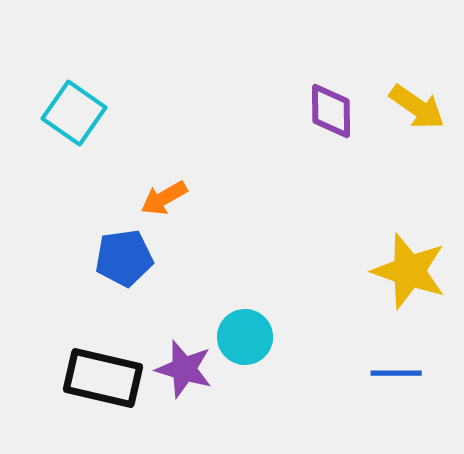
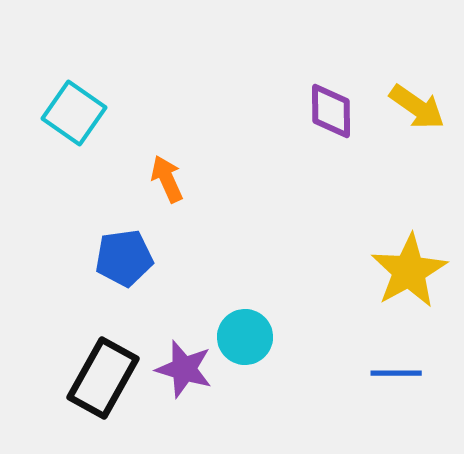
orange arrow: moved 3 px right, 19 px up; rotated 96 degrees clockwise
yellow star: rotated 24 degrees clockwise
black rectangle: rotated 74 degrees counterclockwise
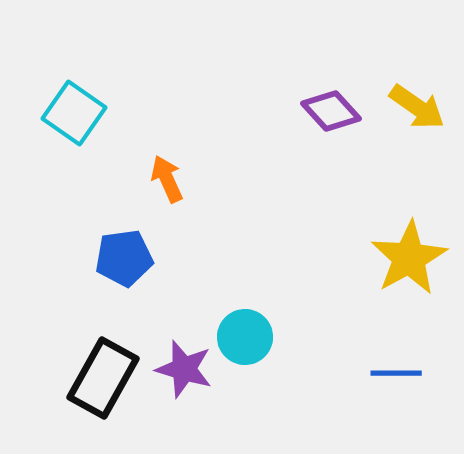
purple diamond: rotated 42 degrees counterclockwise
yellow star: moved 13 px up
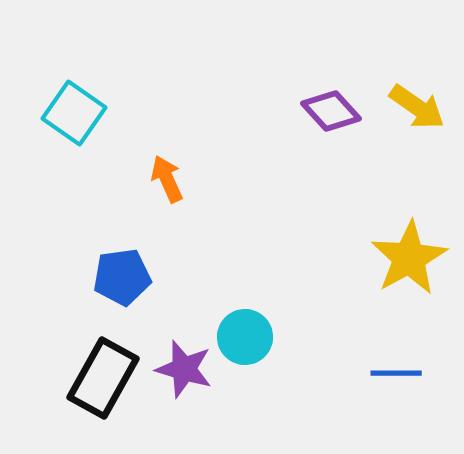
blue pentagon: moved 2 px left, 19 px down
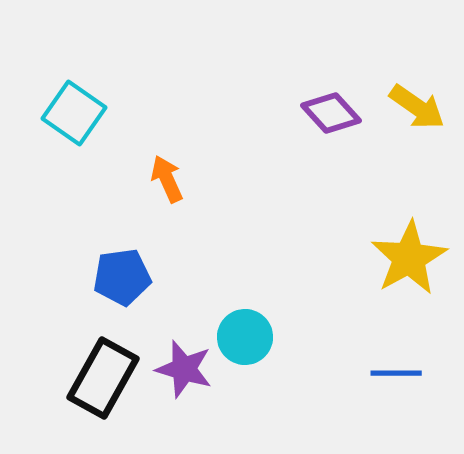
purple diamond: moved 2 px down
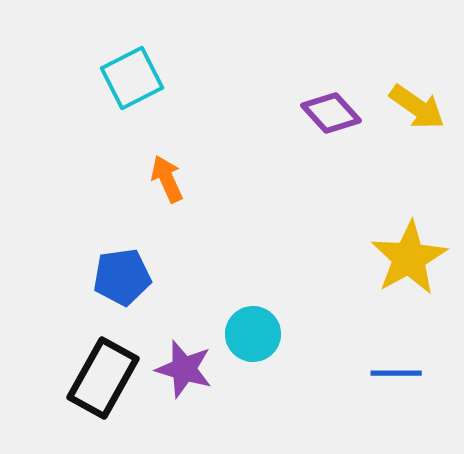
cyan square: moved 58 px right, 35 px up; rotated 28 degrees clockwise
cyan circle: moved 8 px right, 3 px up
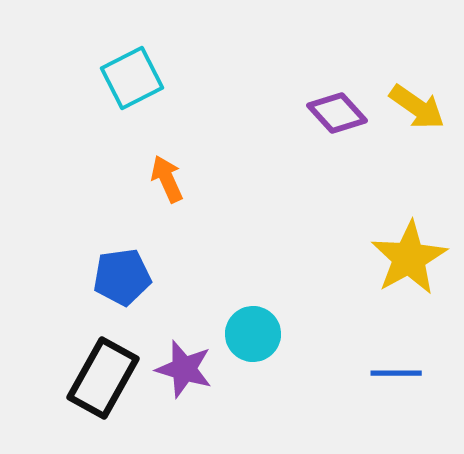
purple diamond: moved 6 px right
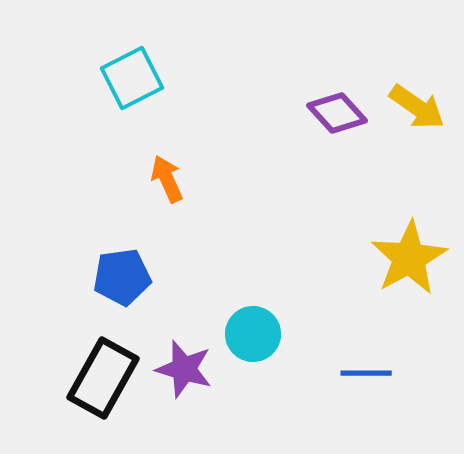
blue line: moved 30 px left
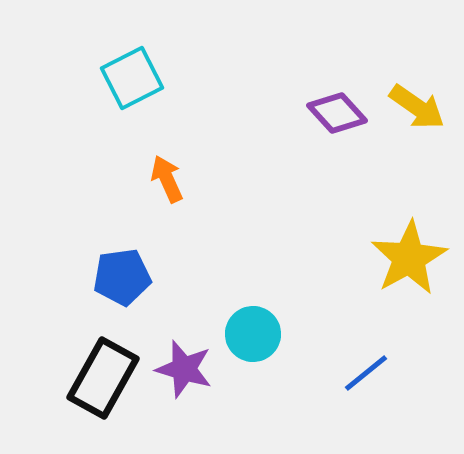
blue line: rotated 39 degrees counterclockwise
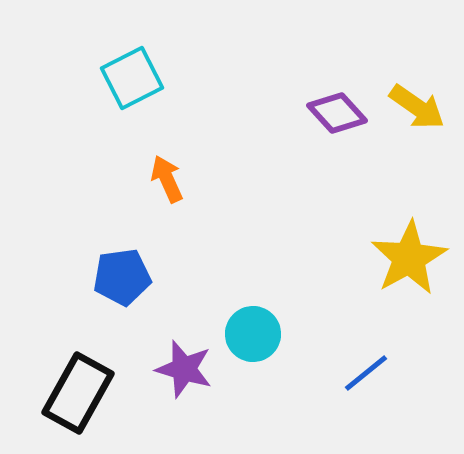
black rectangle: moved 25 px left, 15 px down
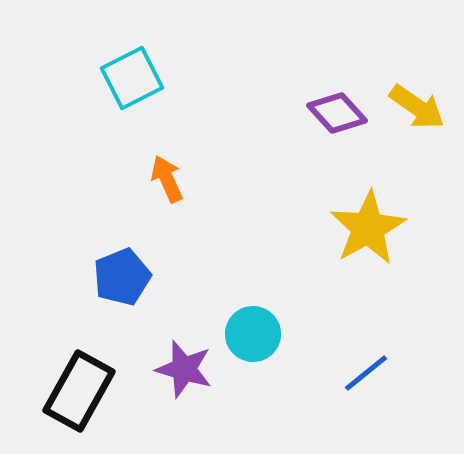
yellow star: moved 41 px left, 30 px up
blue pentagon: rotated 14 degrees counterclockwise
black rectangle: moved 1 px right, 2 px up
